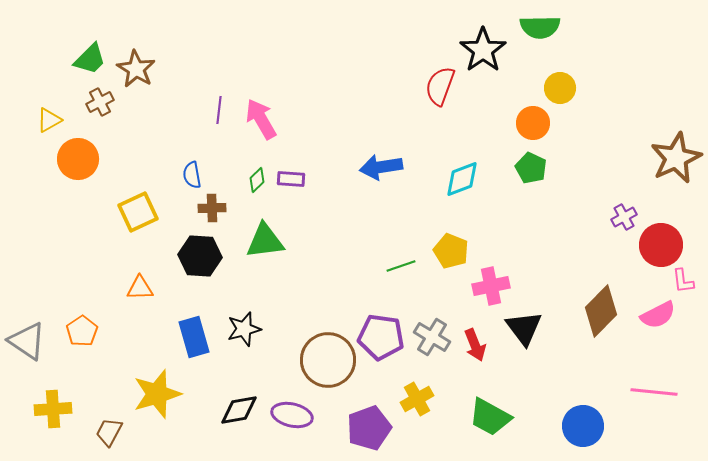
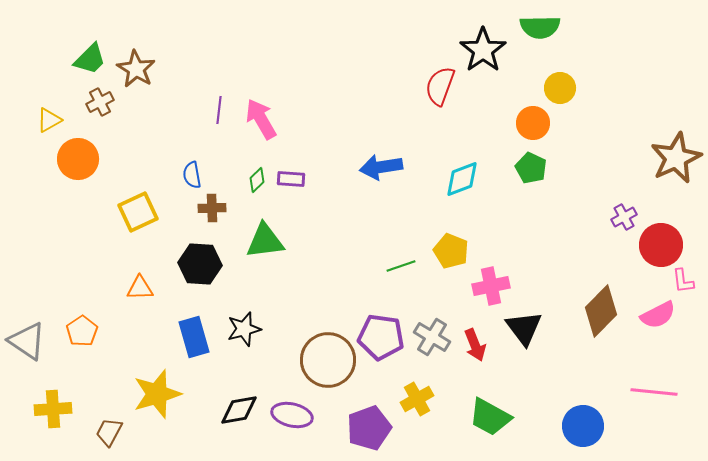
black hexagon at (200, 256): moved 8 px down
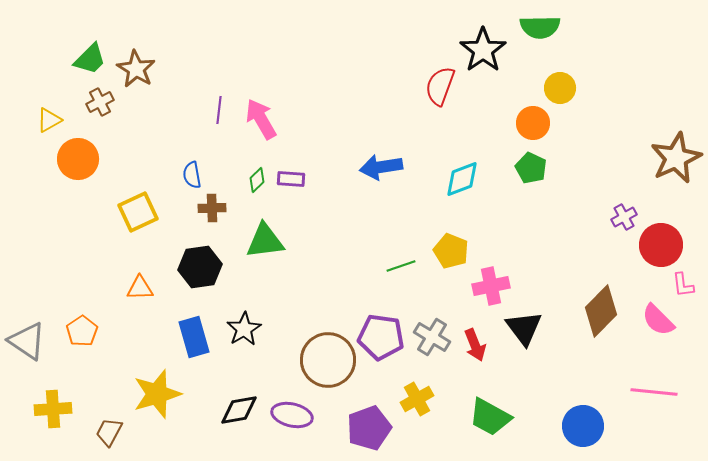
black hexagon at (200, 264): moved 3 px down; rotated 12 degrees counterclockwise
pink L-shape at (683, 281): moved 4 px down
pink semicircle at (658, 315): moved 5 px down; rotated 72 degrees clockwise
black star at (244, 329): rotated 16 degrees counterclockwise
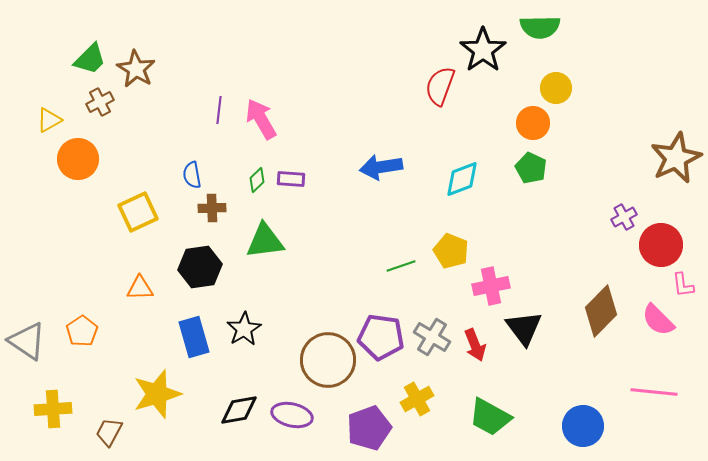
yellow circle at (560, 88): moved 4 px left
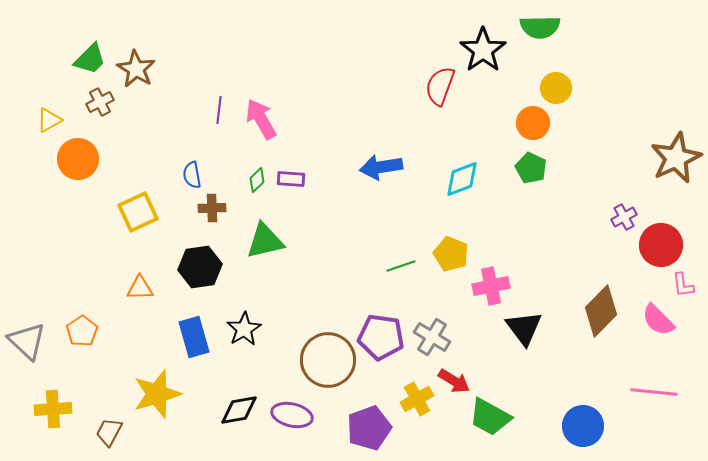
green triangle at (265, 241): rotated 6 degrees counterclockwise
yellow pentagon at (451, 251): moved 3 px down
gray triangle at (27, 341): rotated 9 degrees clockwise
red arrow at (475, 345): moved 21 px left, 36 px down; rotated 36 degrees counterclockwise
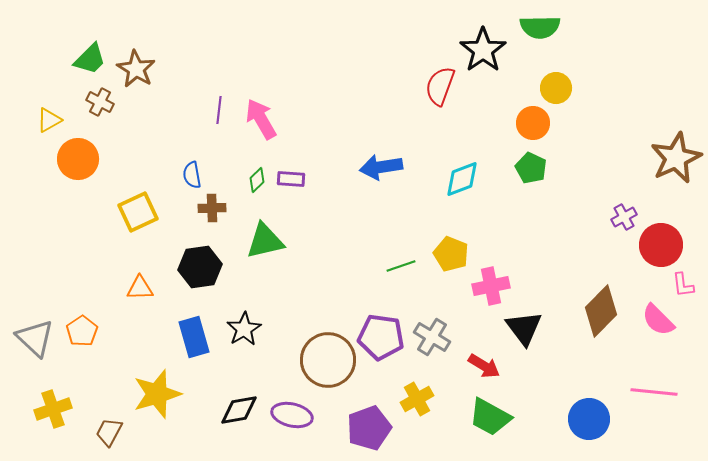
brown cross at (100, 102): rotated 36 degrees counterclockwise
gray triangle at (27, 341): moved 8 px right, 3 px up
red arrow at (454, 381): moved 30 px right, 15 px up
yellow cross at (53, 409): rotated 15 degrees counterclockwise
blue circle at (583, 426): moved 6 px right, 7 px up
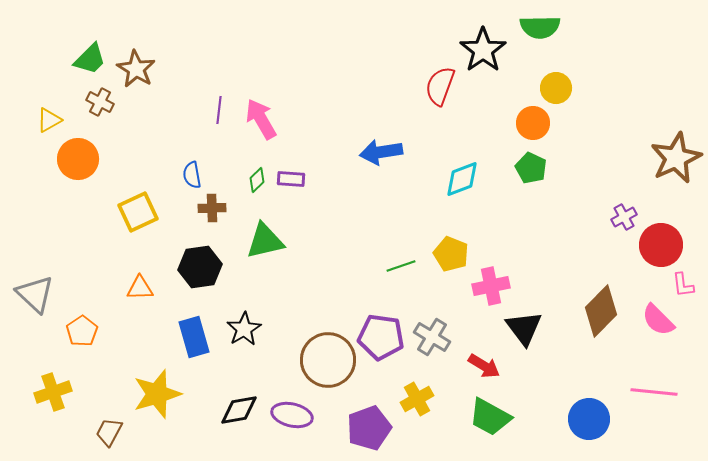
blue arrow at (381, 167): moved 15 px up
gray triangle at (35, 338): moved 44 px up
yellow cross at (53, 409): moved 17 px up
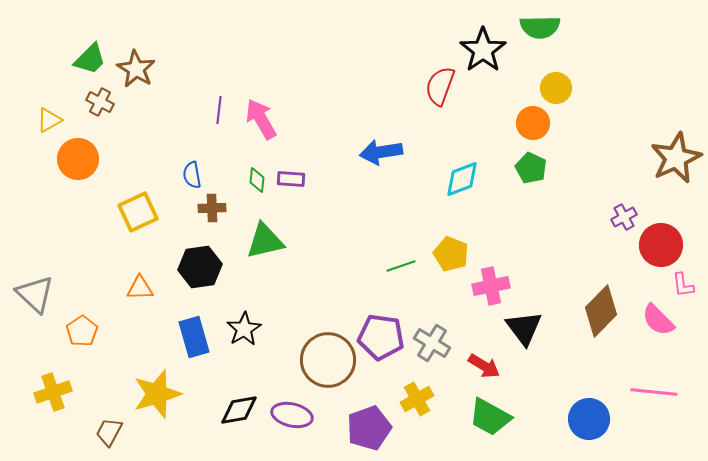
green diamond at (257, 180): rotated 40 degrees counterclockwise
gray cross at (432, 337): moved 6 px down
